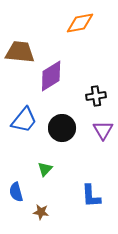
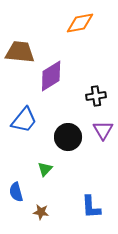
black circle: moved 6 px right, 9 px down
blue L-shape: moved 11 px down
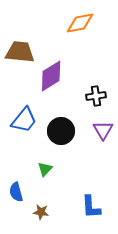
black circle: moved 7 px left, 6 px up
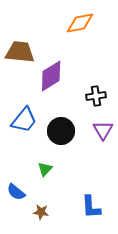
blue semicircle: rotated 36 degrees counterclockwise
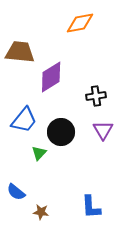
purple diamond: moved 1 px down
black circle: moved 1 px down
green triangle: moved 6 px left, 16 px up
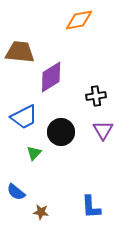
orange diamond: moved 1 px left, 3 px up
blue trapezoid: moved 3 px up; rotated 24 degrees clockwise
green triangle: moved 5 px left
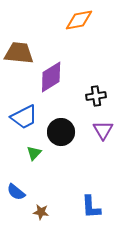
brown trapezoid: moved 1 px left, 1 px down
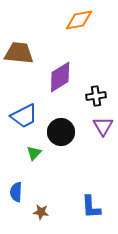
purple diamond: moved 9 px right
blue trapezoid: moved 1 px up
purple triangle: moved 4 px up
blue semicircle: rotated 54 degrees clockwise
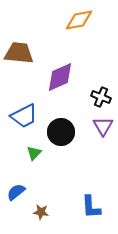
purple diamond: rotated 8 degrees clockwise
black cross: moved 5 px right, 1 px down; rotated 30 degrees clockwise
blue semicircle: rotated 48 degrees clockwise
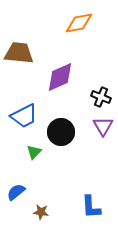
orange diamond: moved 3 px down
green triangle: moved 1 px up
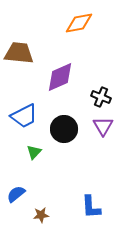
black circle: moved 3 px right, 3 px up
blue semicircle: moved 2 px down
brown star: moved 3 px down; rotated 14 degrees counterclockwise
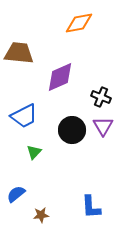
black circle: moved 8 px right, 1 px down
